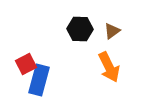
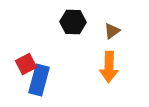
black hexagon: moved 7 px left, 7 px up
orange arrow: rotated 28 degrees clockwise
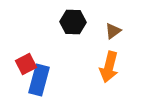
brown triangle: moved 1 px right
orange arrow: rotated 12 degrees clockwise
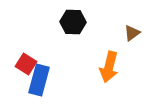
brown triangle: moved 19 px right, 2 px down
red square: rotated 30 degrees counterclockwise
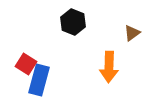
black hexagon: rotated 20 degrees clockwise
orange arrow: rotated 12 degrees counterclockwise
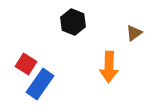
brown triangle: moved 2 px right
blue rectangle: moved 1 px right, 4 px down; rotated 20 degrees clockwise
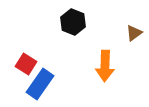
orange arrow: moved 4 px left, 1 px up
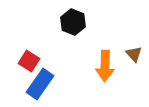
brown triangle: moved 21 px down; rotated 36 degrees counterclockwise
red square: moved 3 px right, 3 px up
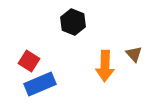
blue rectangle: rotated 32 degrees clockwise
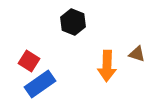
brown triangle: moved 3 px right; rotated 30 degrees counterclockwise
orange arrow: moved 2 px right
blue rectangle: rotated 12 degrees counterclockwise
